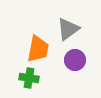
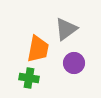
gray triangle: moved 2 px left
purple circle: moved 1 px left, 3 px down
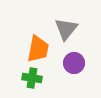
gray triangle: rotated 15 degrees counterclockwise
green cross: moved 3 px right
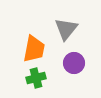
orange trapezoid: moved 4 px left
green cross: moved 4 px right; rotated 24 degrees counterclockwise
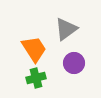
gray triangle: rotated 15 degrees clockwise
orange trapezoid: rotated 44 degrees counterclockwise
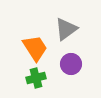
orange trapezoid: moved 1 px right, 1 px up
purple circle: moved 3 px left, 1 px down
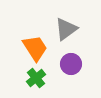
green cross: rotated 24 degrees counterclockwise
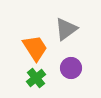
purple circle: moved 4 px down
